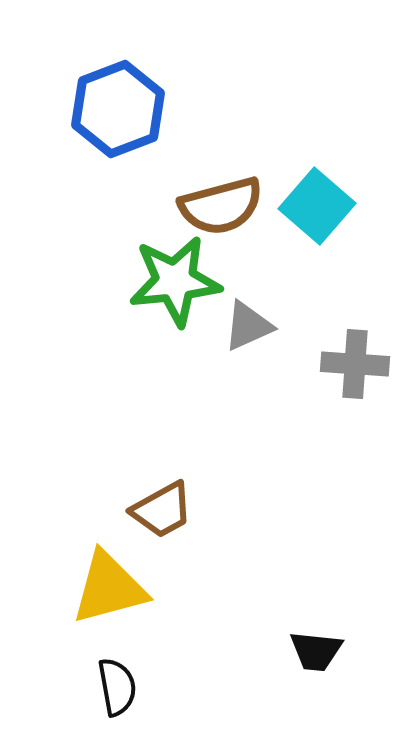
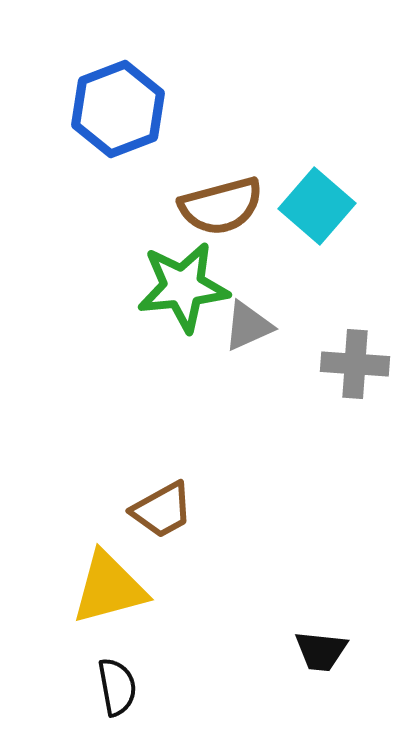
green star: moved 8 px right, 6 px down
black trapezoid: moved 5 px right
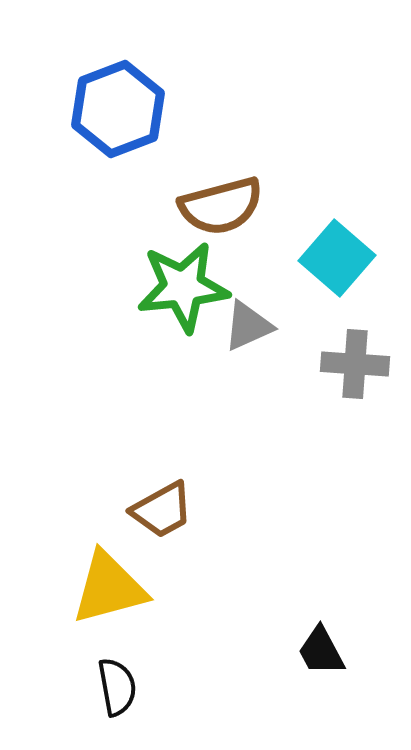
cyan square: moved 20 px right, 52 px down
black trapezoid: rotated 56 degrees clockwise
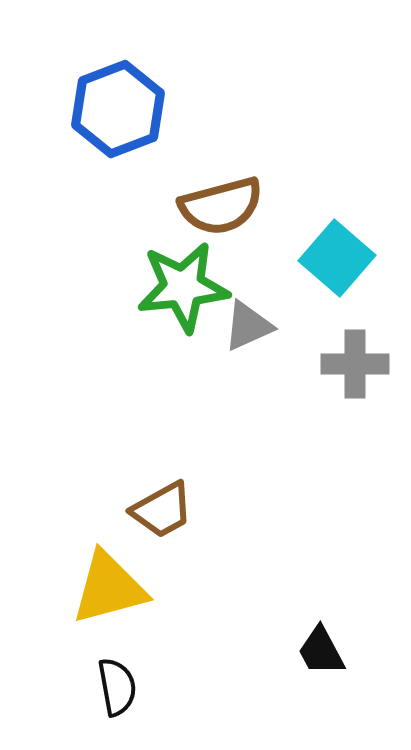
gray cross: rotated 4 degrees counterclockwise
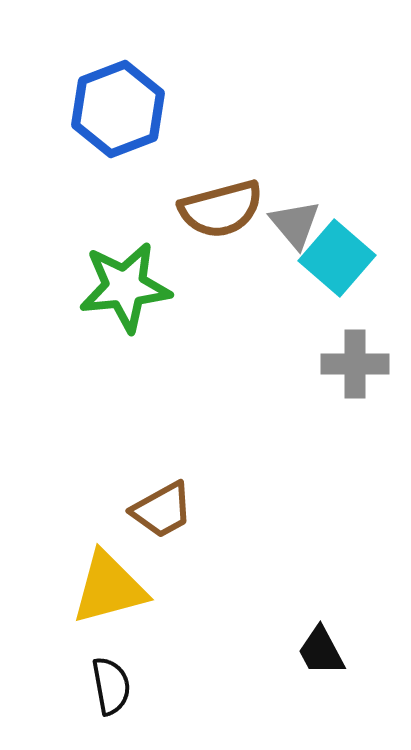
brown semicircle: moved 3 px down
green star: moved 58 px left
gray triangle: moved 47 px right, 102 px up; rotated 46 degrees counterclockwise
black semicircle: moved 6 px left, 1 px up
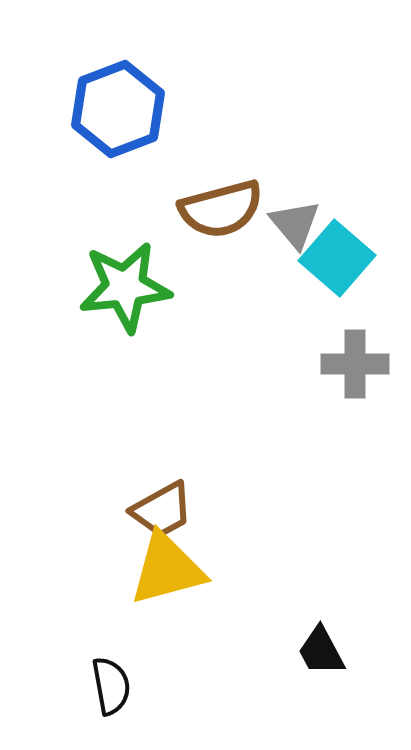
yellow triangle: moved 58 px right, 19 px up
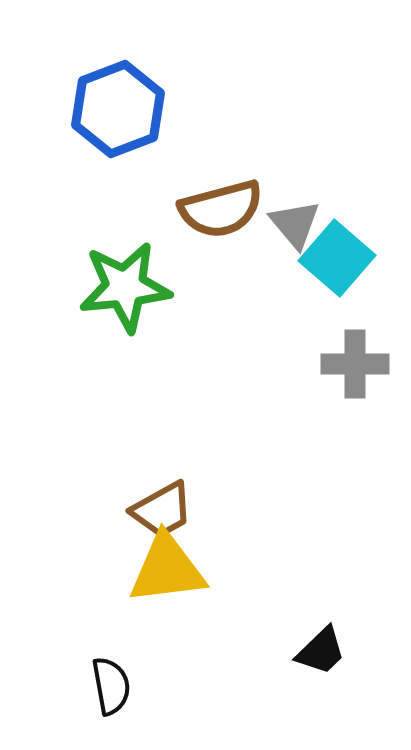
yellow triangle: rotated 8 degrees clockwise
black trapezoid: rotated 106 degrees counterclockwise
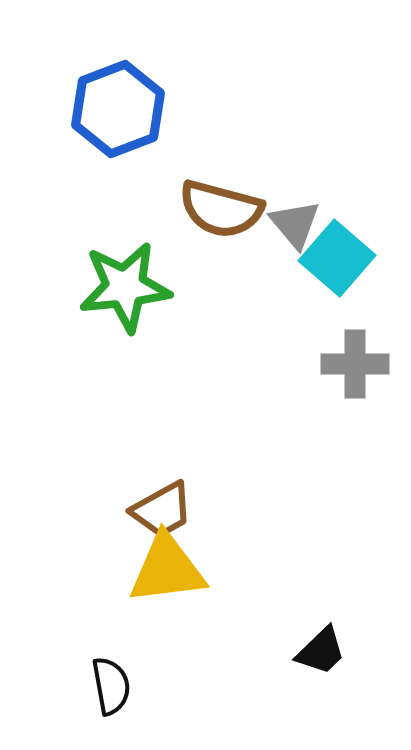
brown semicircle: rotated 30 degrees clockwise
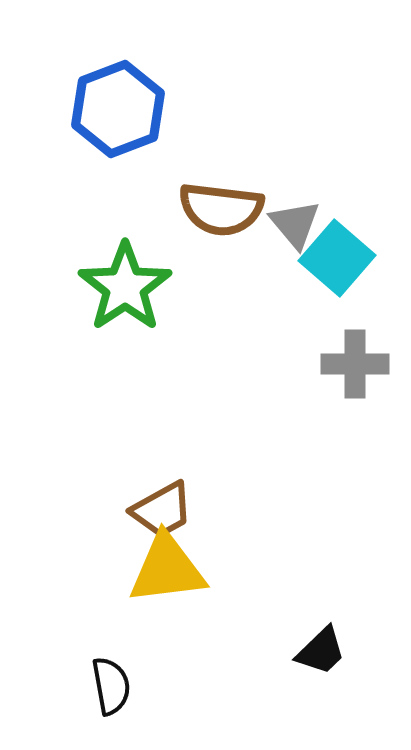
brown semicircle: rotated 8 degrees counterclockwise
green star: rotated 28 degrees counterclockwise
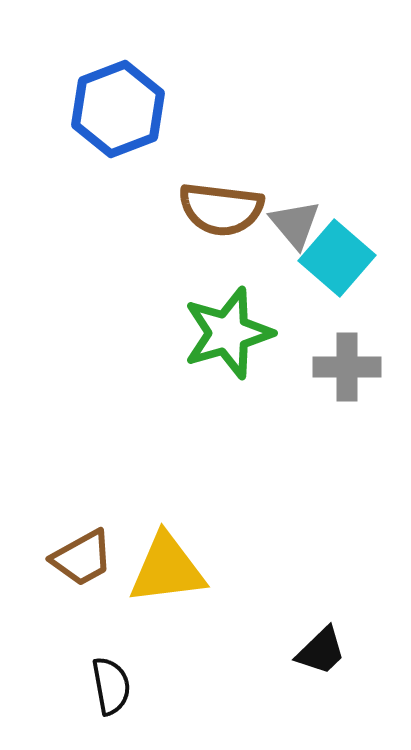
green star: moved 103 px right, 46 px down; rotated 18 degrees clockwise
gray cross: moved 8 px left, 3 px down
brown trapezoid: moved 80 px left, 48 px down
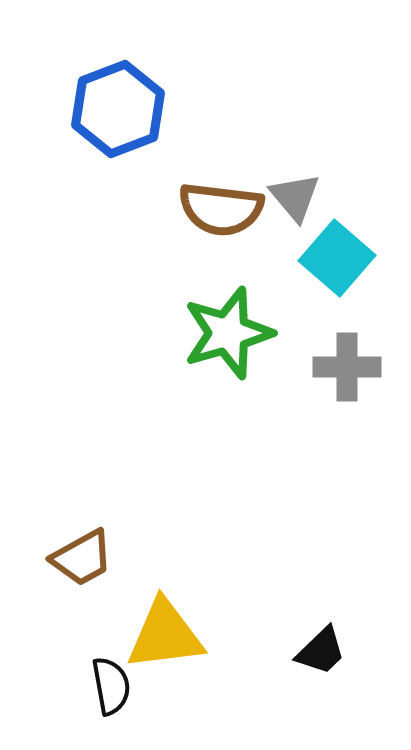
gray triangle: moved 27 px up
yellow triangle: moved 2 px left, 66 px down
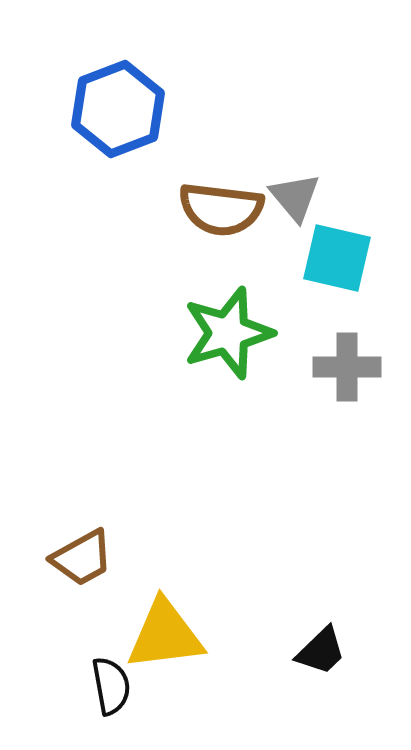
cyan square: rotated 28 degrees counterclockwise
